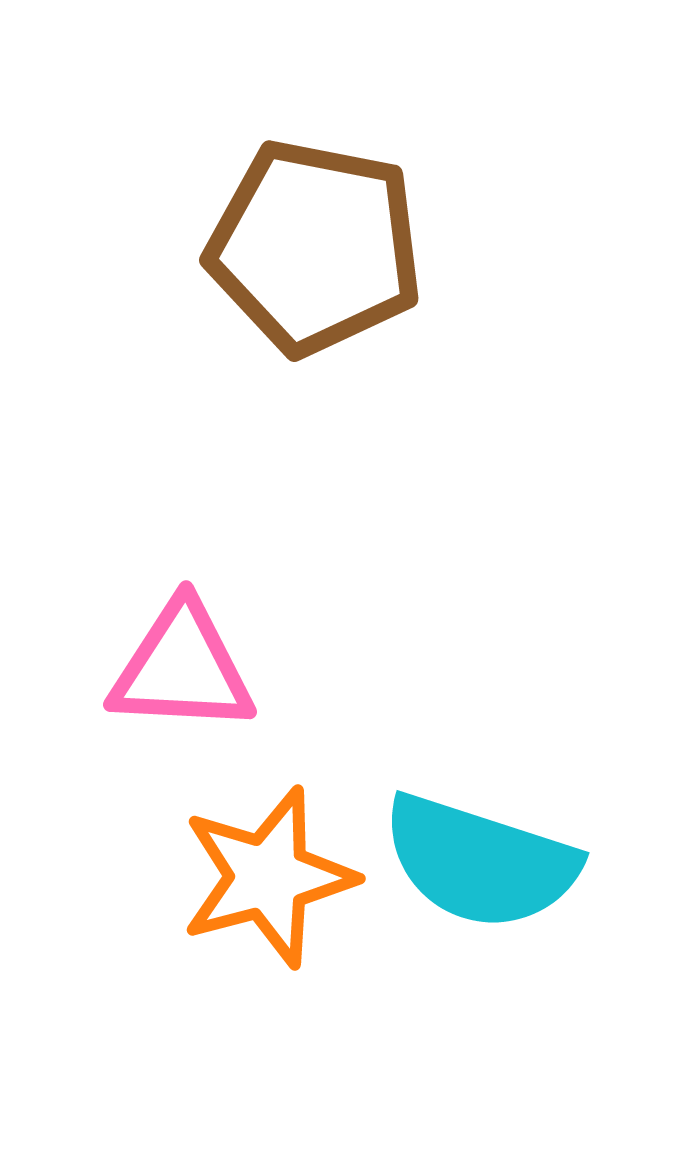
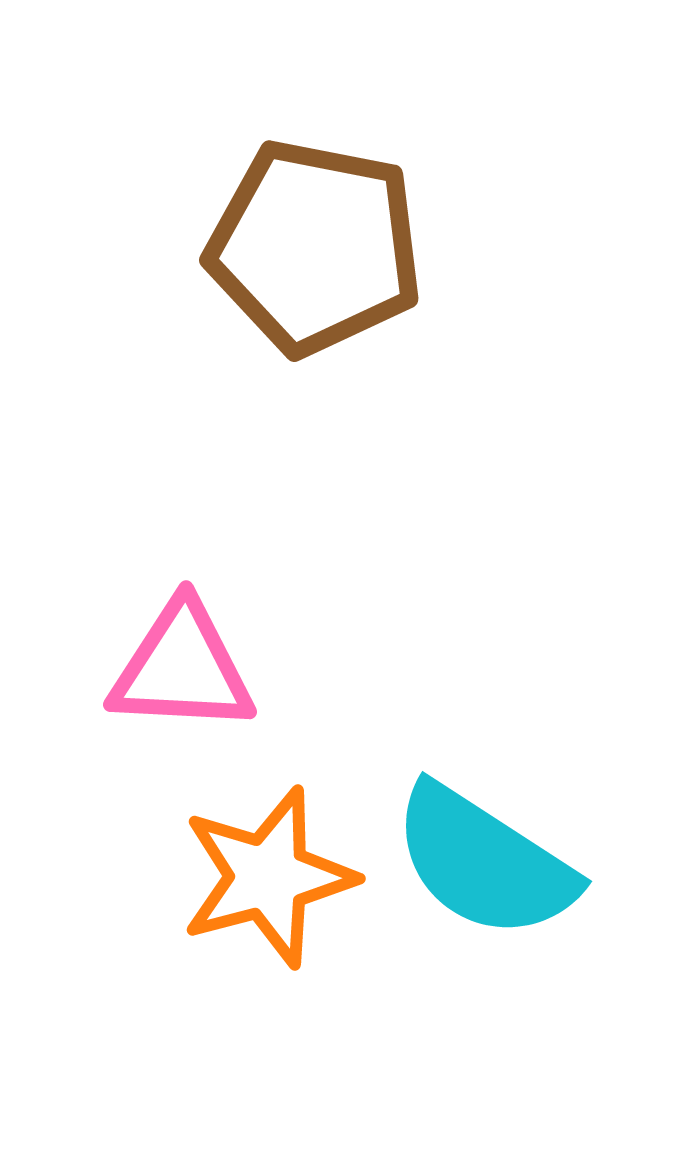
cyan semicircle: moved 4 px right; rotated 15 degrees clockwise
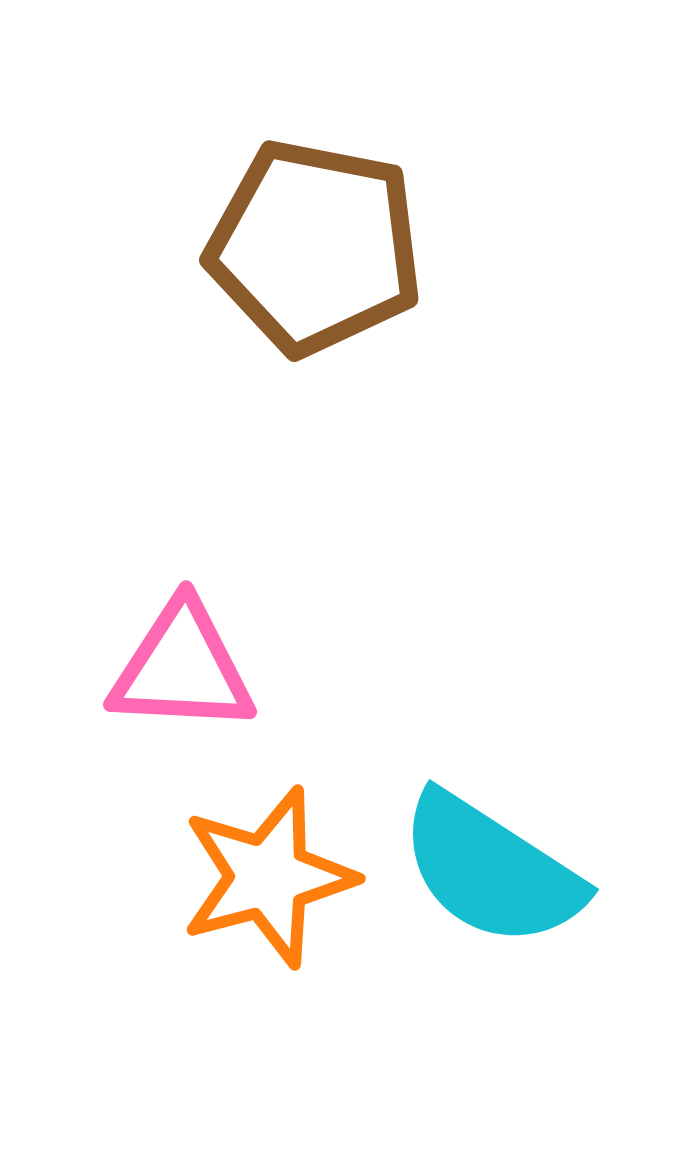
cyan semicircle: moved 7 px right, 8 px down
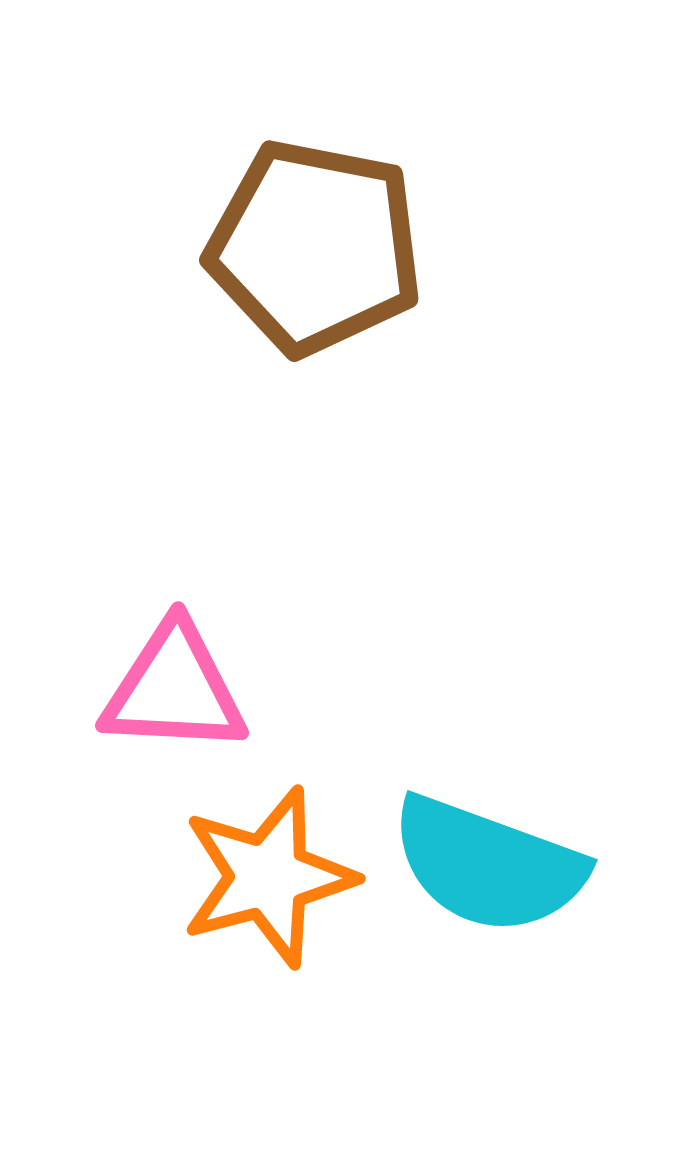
pink triangle: moved 8 px left, 21 px down
cyan semicircle: moved 3 px left, 5 px up; rotated 13 degrees counterclockwise
